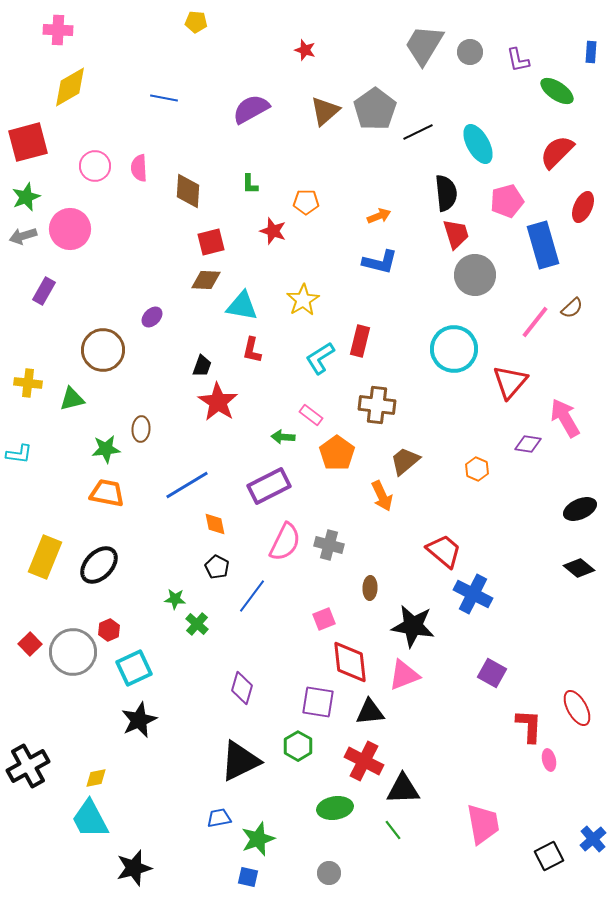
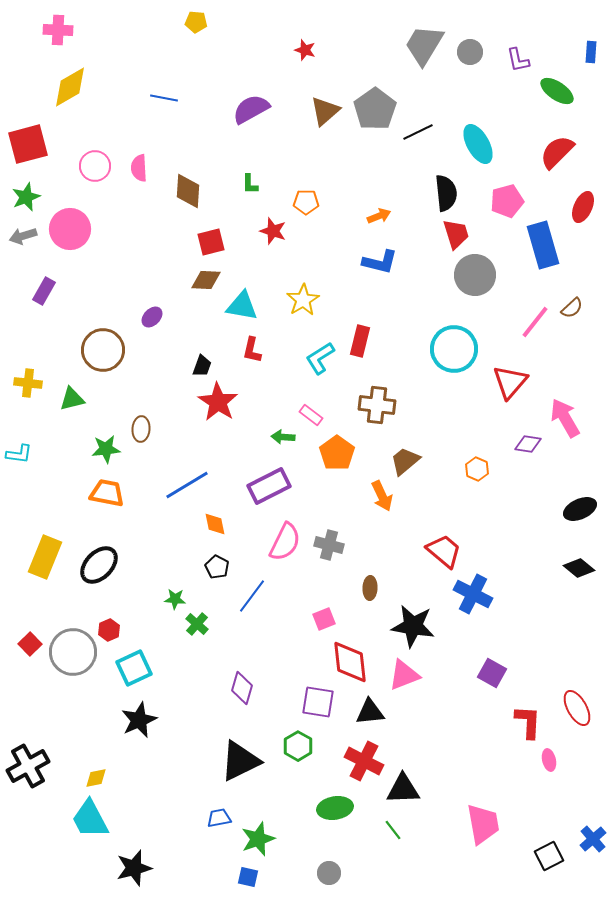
red square at (28, 142): moved 2 px down
red L-shape at (529, 726): moved 1 px left, 4 px up
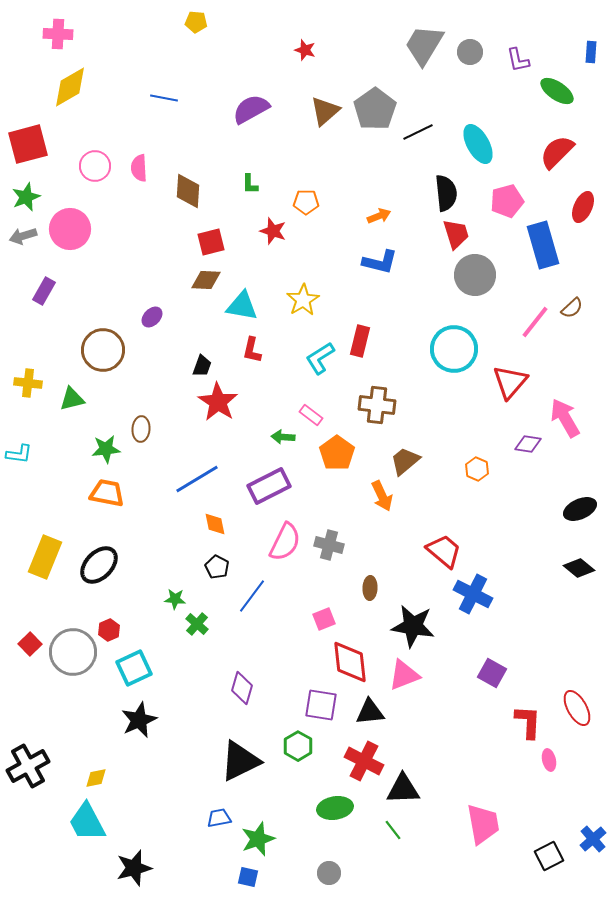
pink cross at (58, 30): moved 4 px down
blue line at (187, 485): moved 10 px right, 6 px up
purple square at (318, 702): moved 3 px right, 3 px down
cyan trapezoid at (90, 819): moved 3 px left, 3 px down
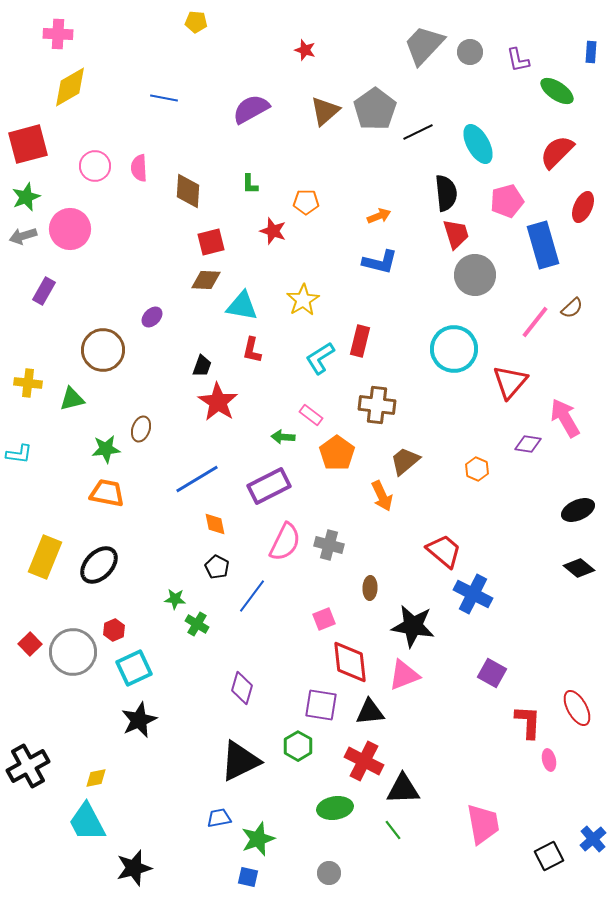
gray trapezoid at (424, 45): rotated 12 degrees clockwise
brown ellipse at (141, 429): rotated 15 degrees clockwise
black ellipse at (580, 509): moved 2 px left, 1 px down
green cross at (197, 624): rotated 10 degrees counterclockwise
red hexagon at (109, 630): moved 5 px right
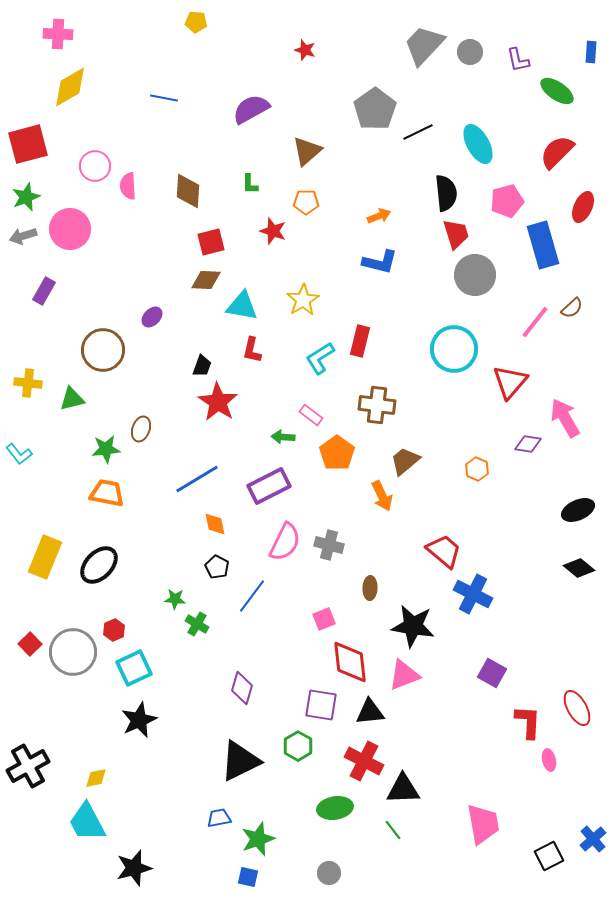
brown triangle at (325, 111): moved 18 px left, 40 px down
pink semicircle at (139, 168): moved 11 px left, 18 px down
cyan L-shape at (19, 454): rotated 44 degrees clockwise
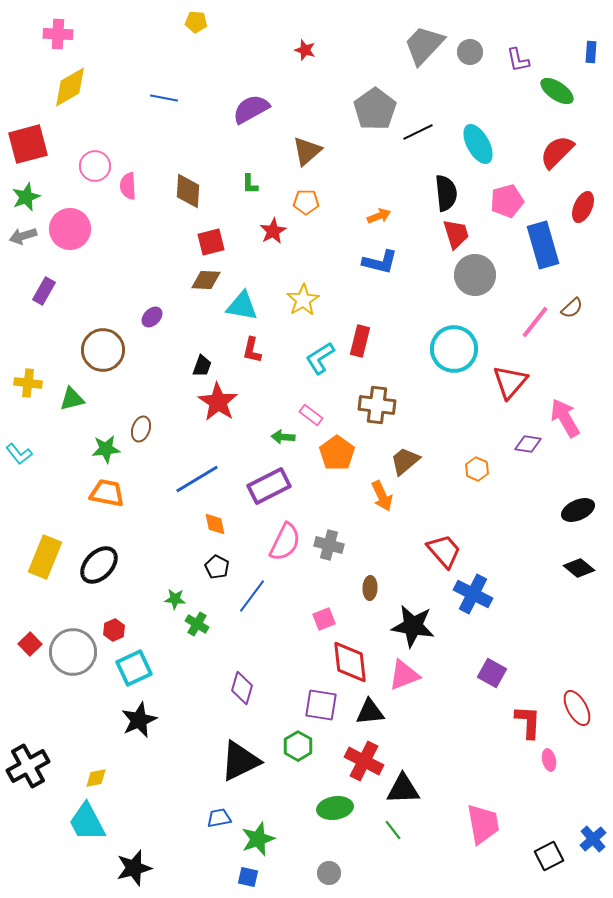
red star at (273, 231): rotated 24 degrees clockwise
red trapezoid at (444, 551): rotated 9 degrees clockwise
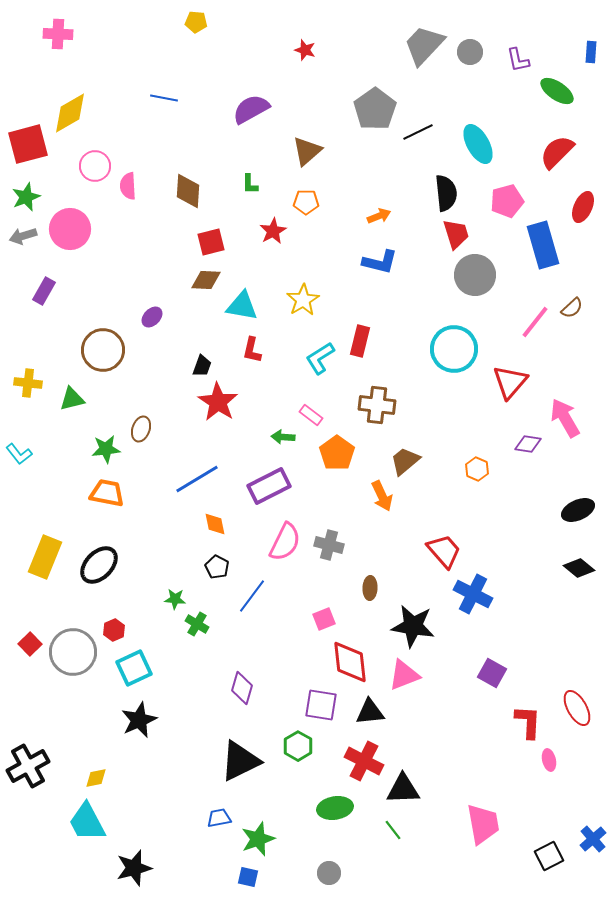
yellow diamond at (70, 87): moved 26 px down
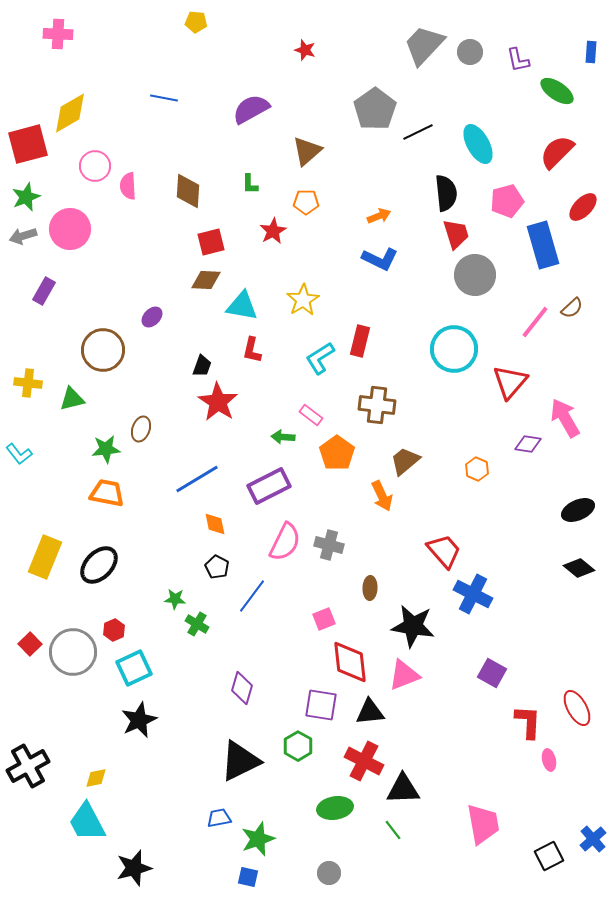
red ellipse at (583, 207): rotated 20 degrees clockwise
blue L-shape at (380, 262): moved 3 px up; rotated 12 degrees clockwise
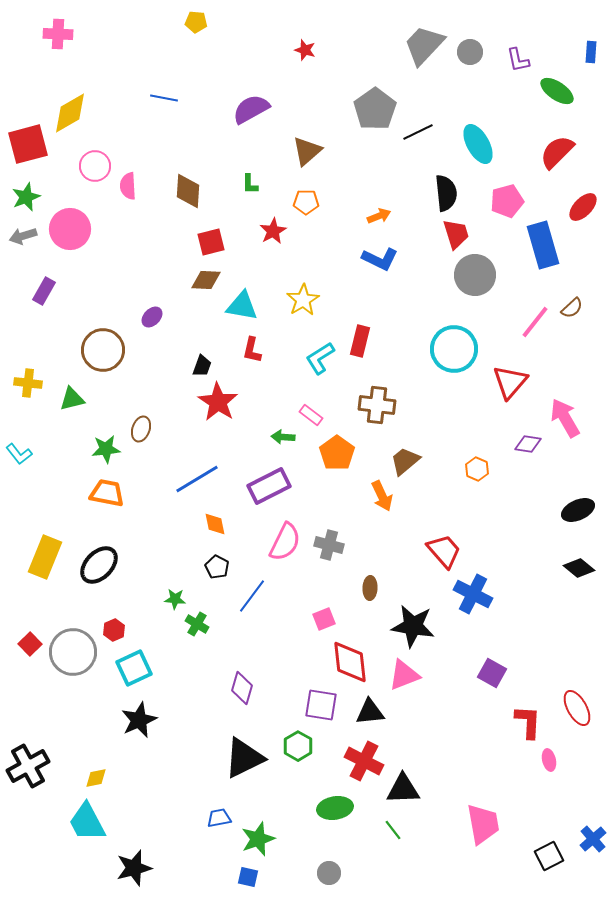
black triangle at (240, 761): moved 4 px right, 3 px up
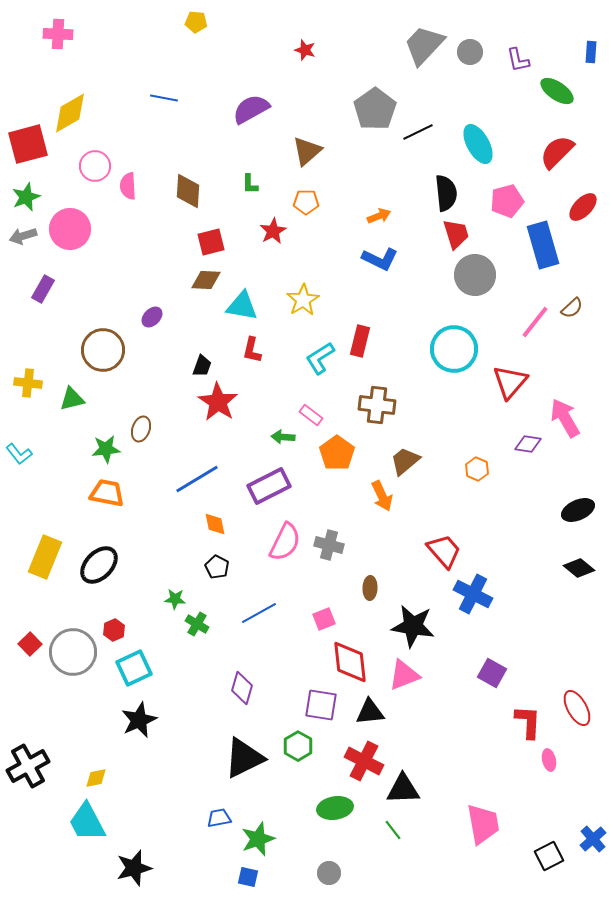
purple rectangle at (44, 291): moved 1 px left, 2 px up
blue line at (252, 596): moved 7 px right, 17 px down; rotated 24 degrees clockwise
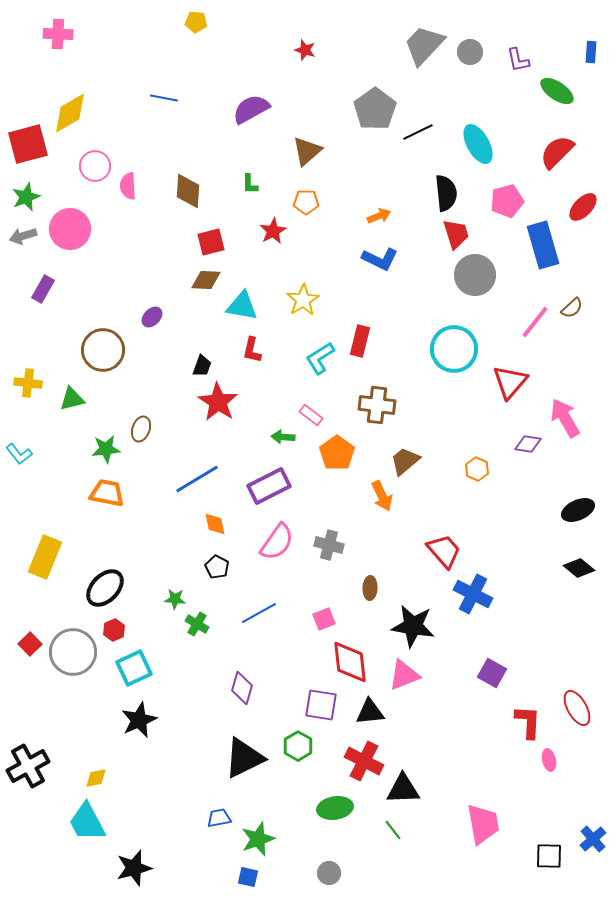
pink semicircle at (285, 542): moved 8 px left; rotated 9 degrees clockwise
black ellipse at (99, 565): moved 6 px right, 23 px down
black square at (549, 856): rotated 28 degrees clockwise
